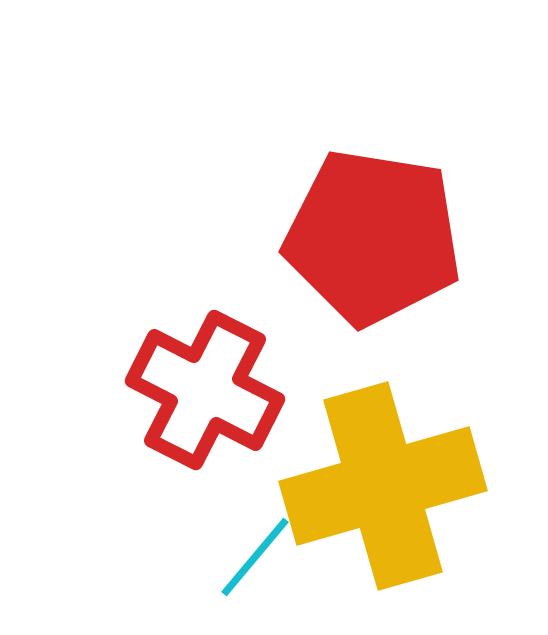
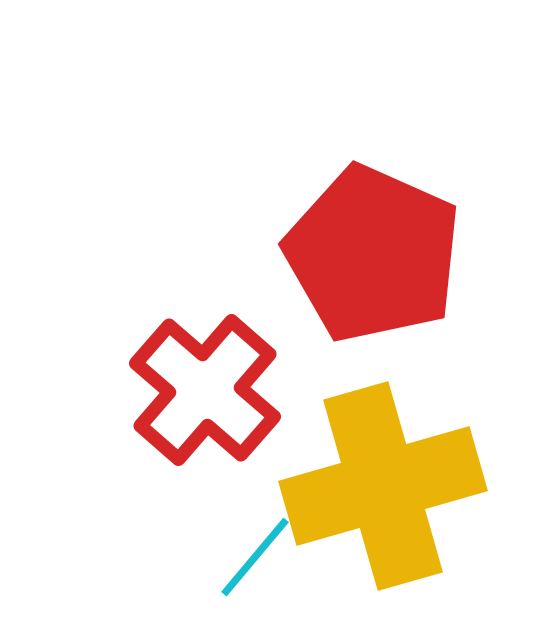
red pentagon: moved 17 px down; rotated 15 degrees clockwise
red cross: rotated 14 degrees clockwise
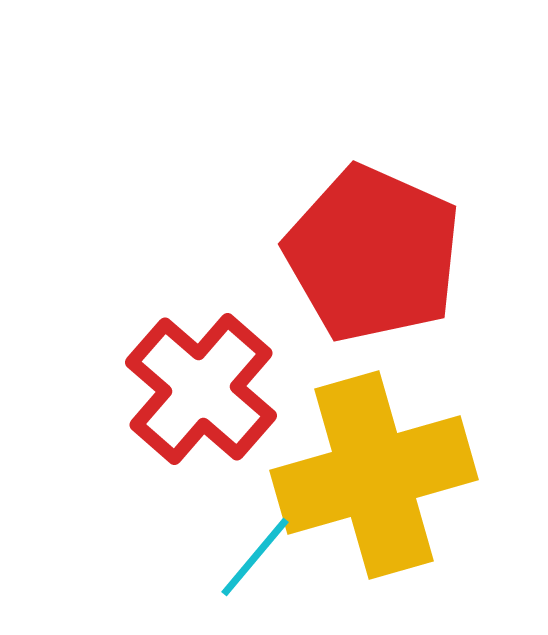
red cross: moved 4 px left, 1 px up
yellow cross: moved 9 px left, 11 px up
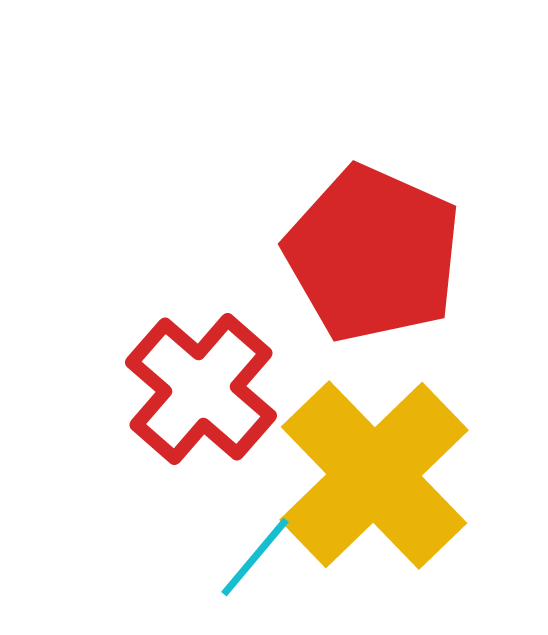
yellow cross: rotated 28 degrees counterclockwise
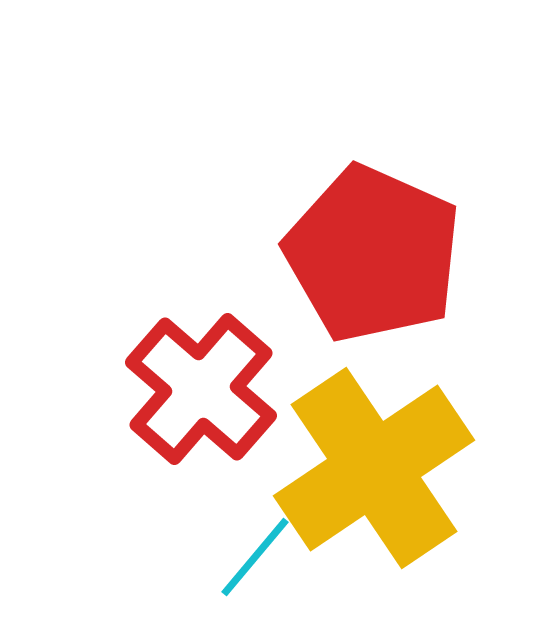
yellow cross: moved 7 px up; rotated 10 degrees clockwise
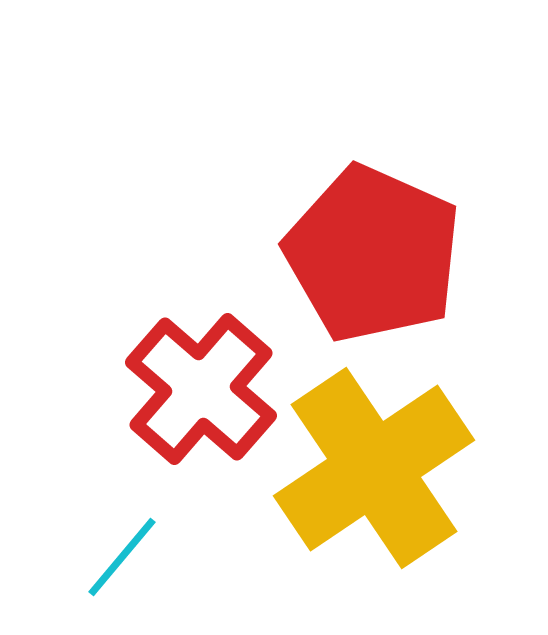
cyan line: moved 133 px left
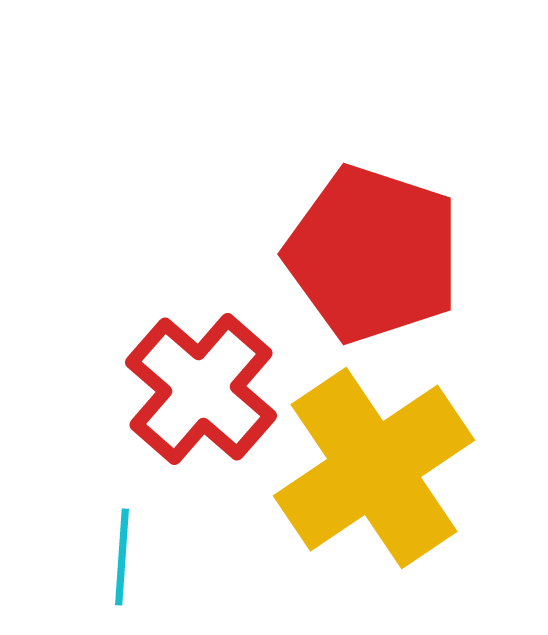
red pentagon: rotated 6 degrees counterclockwise
cyan line: rotated 36 degrees counterclockwise
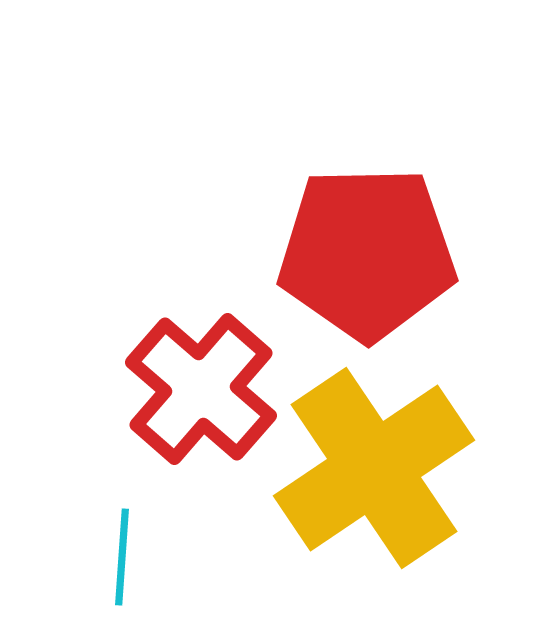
red pentagon: moved 6 px left, 1 px up; rotated 19 degrees counterclockwise
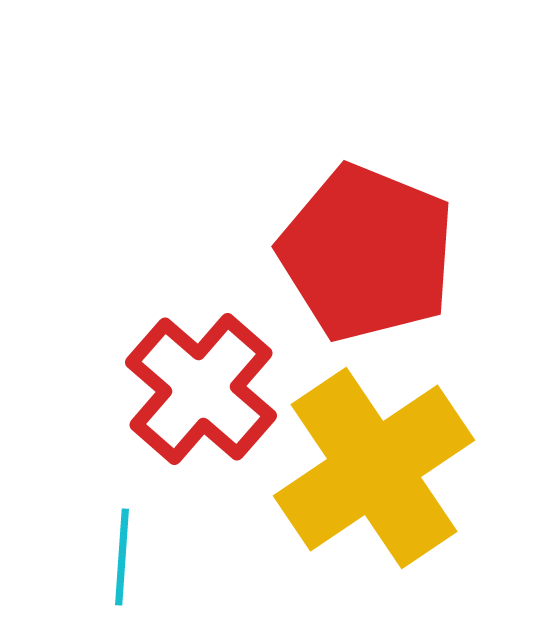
red pentagon: rotated 23 degrees clockwise
